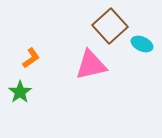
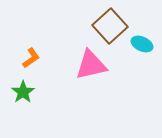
green star: moved 3 px right
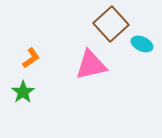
brown square: moved 1 px right, 2 px up
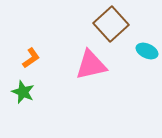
cyan ellipse: moved 5 px right, 7 px down
green star: rotated 15 degrees counterclockwise
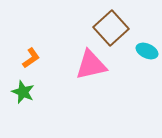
brown square: moved 4 px down
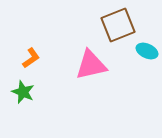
brown square: moved 7 px right, 3 px up; rotated 20 degrees clockwise
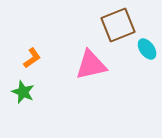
cyan ellipse: moved 2 px up; rotated 30 degrees clockwise
orange L-shape: moved 1 px right
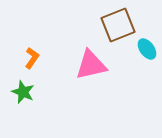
orange L-shape: rotated 20 degrees counterclockwise
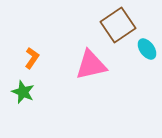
brown square: rotated 12 degrees counterclockwise
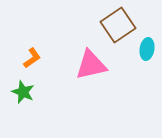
cyan ellipse: rotated 45 degrees clockwise
orange L-shape: rotated 20 degrees clockwise
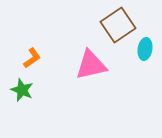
cyan ellipse: moved 2 px left
green star: moved 1 px left, 2 px up
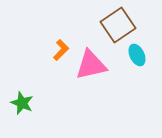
cyan ellipse: moved 8 px left, 6 px down; rotated 35 degrees counterclockwise
orange L-shape: moved 29 px right, 8 px up; rotated 10 degrees counterclockwise
green star: moved 13 px down
